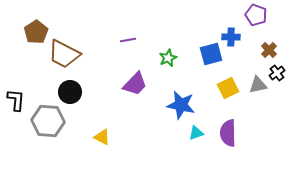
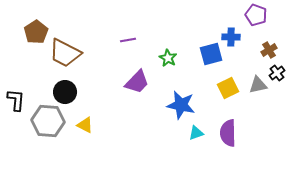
brown cross: rotated 14 degrees clockwise
brown trapezoid: moved 1 px right, 1 px up
green star: rotated 18 degrees counterclockwise
purple trapezoid: moved 2 px right, 2 px up
black circle: moved 5 px left
yellow triangle: moved 17 px left, 12 px up
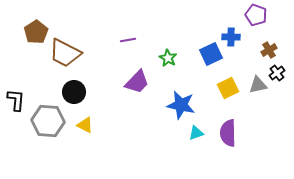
blue square: rotated 10 degrees counterclockwise
black circle: moved 9 px right
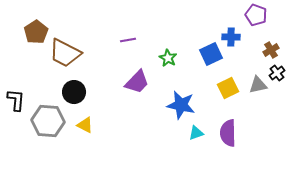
brown cross: moved 2 px right
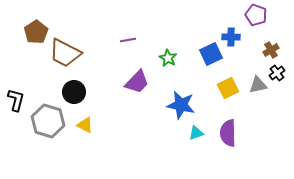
black L-shape: rotated 10 degrees clockwise
gray hexagon: rotated 12 degrees clockwise
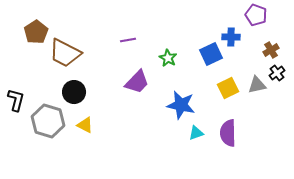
gray triangle: moved 1 px left
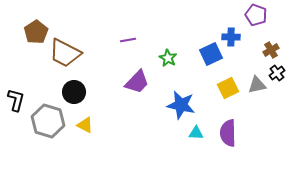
cyan triangle: rotated 21 degrees clockwise
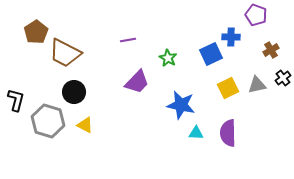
black cross: moved 6 px right, 5 px down
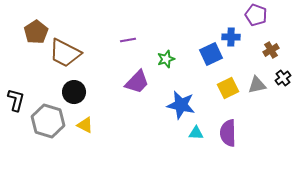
green star: moved 2 px left, 1 px down; rotated 24 degrees clockwise
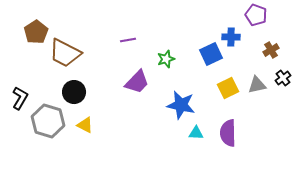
black L-shape: moved 4 px right, 2 px up; rotated 15 degrees clockwise
